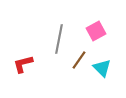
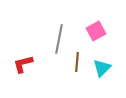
brown line: moved 2 px left, 2 px down; rotated 30 degrees counterclockwise
cyan triangle: rotated 30 degrees clockwise
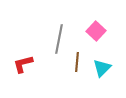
pink square: rotated 18 degrees counterclockwise
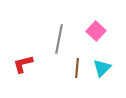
brown line: moved 6 px down
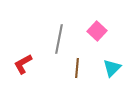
pink square: moved 1 px right
red L-shape: rotated 15 degrees counterclockwise
cyan triangle: moved 10 px right
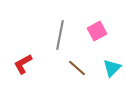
pink square: rotated 18 degrees clockwise
gray line: moved 1 px right, 4 px up
brown line: rotated 54 degrees counterclockwise
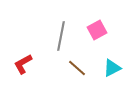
pink square: moved 1 px up
gray line: moved 1 px right, 1 px down
cyan triangle: rotated 18 degrees clockwise
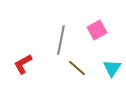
gray line: moved 4 px down
cyan triangle: rotated 30 degrees counterclockwise
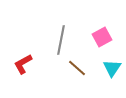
pink square: moved 5 px right, 7 px down
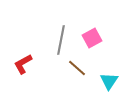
pink square: moved 10 px left, 1 px down
cyan triangle: moved 3 px left, 13 px down
